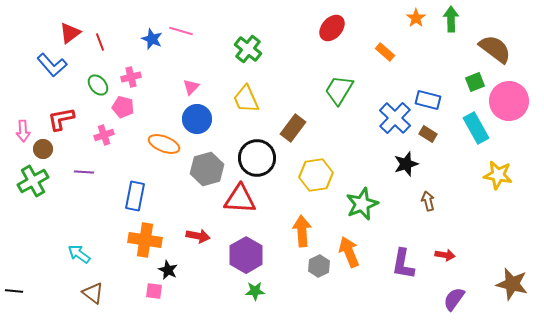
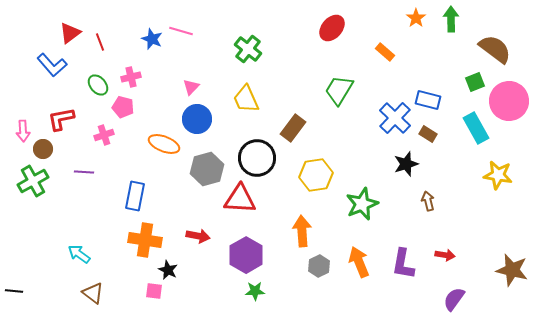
orange arrow at (349, 252): moved 10 px right, 10 px down
brown star at (512, 284): moved 14 px up
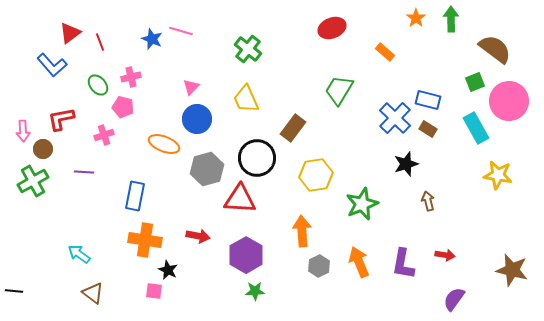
red ellipse at (332, 28): rotated 28 degrees clockwise
brown rectangle at (428, 134): moved 5 px up
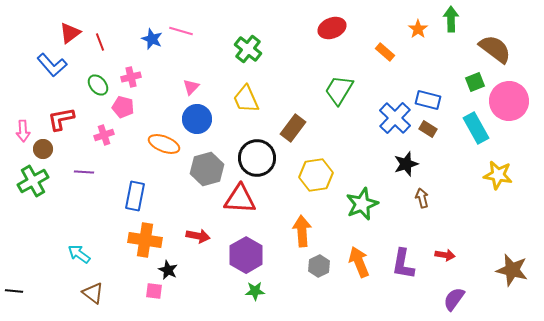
orange star at (416, 18): moved 2 px right, 11 px down
brown arrow at (428, 201): moved 6 px left, 3 px up
